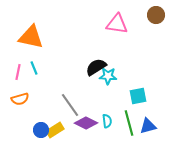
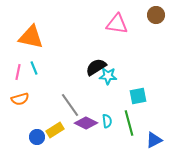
blue triangle: moved 6 px right, 14 px down; rotated 12 degrees counterclockwise
blue circle: moved 4 px left, 7 px down
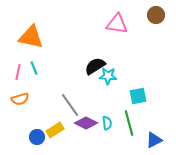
black semicircle: moved 1 px left, 1 px up
cyan semicircle: moved 2 px down
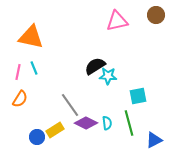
pink triangle: moved 3 px up; rotated 20 degrees counterclockwise
orange semicircle: rotated 42 degrees counterclockwise
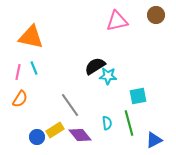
purple diamond: moved 6 px left, 12 px down; rotated 25 degrees clockwise
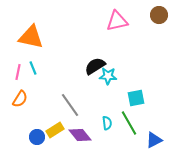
brown circle: moved 3 px right
cyan line: moved 1 px left
cyan square: moved 2 px left, 2 px down
green line: rotated 15 degrees counterclockwise
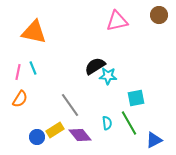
orange triangle: moved 3 px right, 5 px up
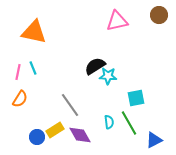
cyan semicircle: moved 2 px right, 1 px up
purple diamond: rotated 10 degrees clockwise
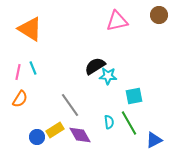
orange triangle: moved 4 px left, 3 px up; rotated 20 degrees clockwise
cyan square: moved 2 px left, 2 px up
